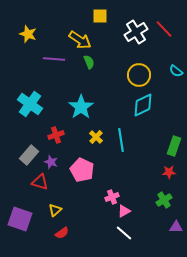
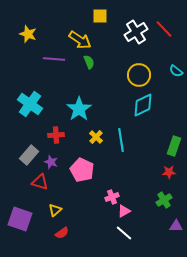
cyan star: moved 2 px left, 2 px down
red cross: rotated 14 degrees clockwise
purple triangle: moved 1 px up
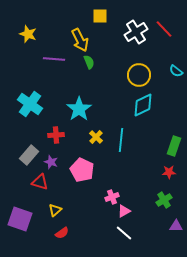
yellow arrow: rotated 30 degrees clockwise
cyan line: rotated 15 degrees clockwise
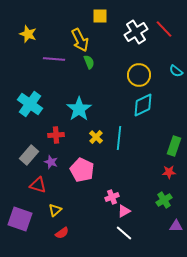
cyan line: moved 2 px left, 2 px up
red triangle: moved 2 px left, 3 px down
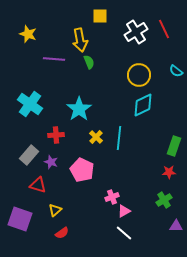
red line: rotated 18 degrees clockwise
yellow arrow: rotated 15 degrees clockwise
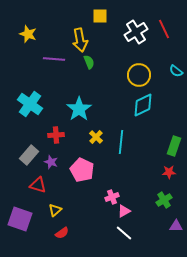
cyan line: moved 2 px right, 4 px down
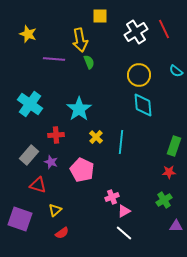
cyan diamond: rotated 70 degrees counterclockwise
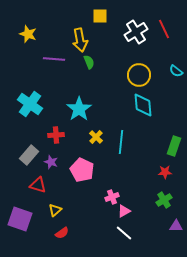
red star: moved 4 px left
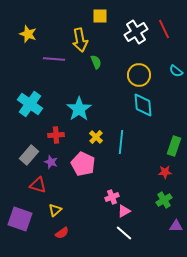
green semicircle: moved 7 px right
pink pentagon: moved 1 px right, 6 px up
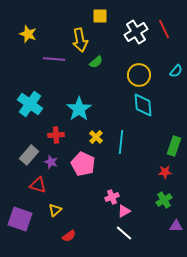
green semicircle: rotated 72 degrees clockwise
cyan semicircle: rotated 88 degrees counterclockwise
red semicircle: moved 7 px right, 3 px down
